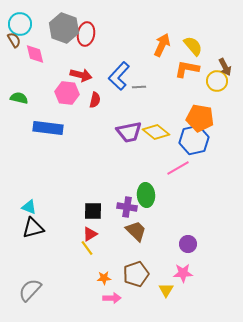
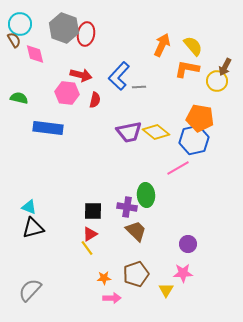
brown arrow: rotated 54 degrees clockwise
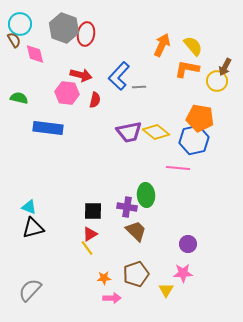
pink line: rotated 35 degrees clockwise
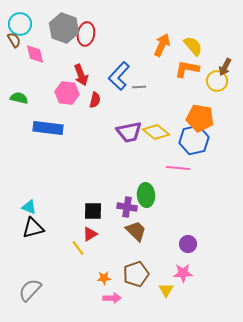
red arrow: rotated 55 degrees clockwise
yellow line: moved 9 px left
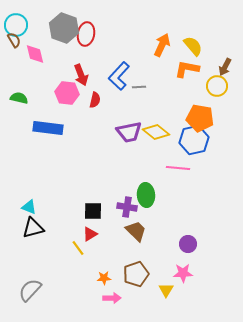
cyan circle: moved 4 px left, 1 px down
yellow circle: moved 5 px down
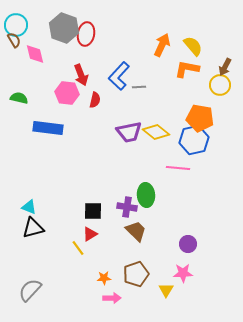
yellow circle: moved 3 px right, 1 px up
